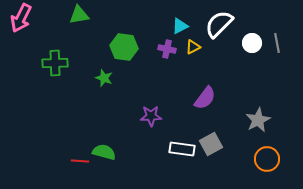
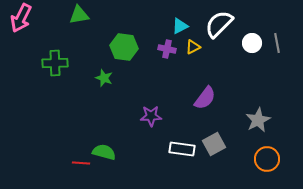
gray square: moved 3 px right
red line: moved 1 px right, 2 px down
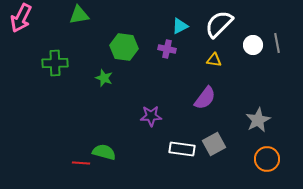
white circle: moved 1 px right, 2 px down
yellow triangle: moved 21 px right, 13 px down; rotated 35 degrees clockwise
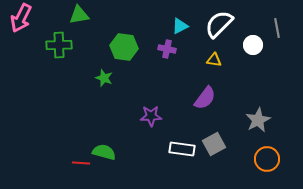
gray line: moved 15 px up
green cross: moved 4 px right, 18 px up
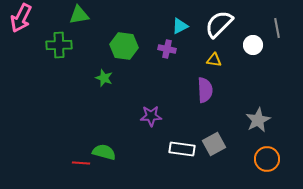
green hexagon: moved 1 px up
purple semicircle: moved 8 px up; rotated 40 degrees counterclockwise
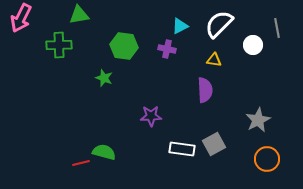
red line: rotated 18 degrees counterclockwise
